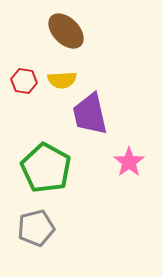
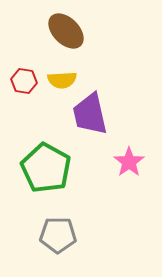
gray pentagon: moved 22 px right, 7 px down; rotated 15 degrees clockwise
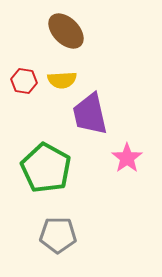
pink star: moved 2 px left, 4 px up
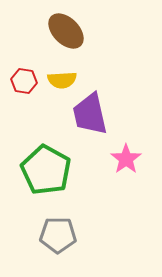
pink star: moved 1 px left, 1 px down
green pentagon: moved 2 px down
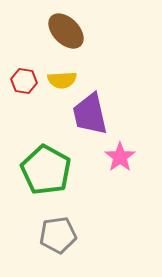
pink star: moved 6 px left, 2 px up
gray pentagon: rotated 9 degrees counterclockwise
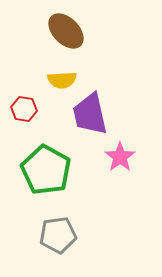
red hexagon: moved 28 px down
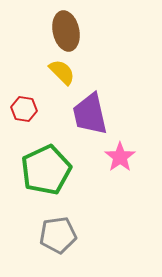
brown ellipse: rotated 33 degrees clockwise
yellow semicircle: moved 8 px up; rotated 132 degrees counterclockwise
green pentagon: rotated 18 degrees clockwise
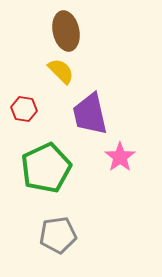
yellow semicircle: moved 1 px left, 1 px up
green pentagon: moved 2 px up
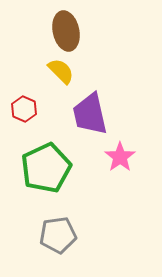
red hexagon: rotated 15 degrees clockwise
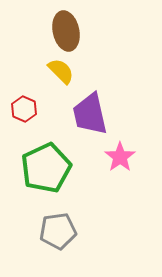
gray pentagon: moved 4 px up
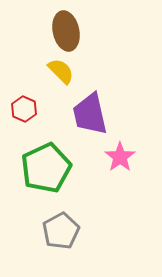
gray pentagon: moved 3 px right; rotated 21 degrees counterclockwise
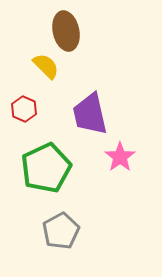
yellow semicircle: moved 15 px left, 5 px up
